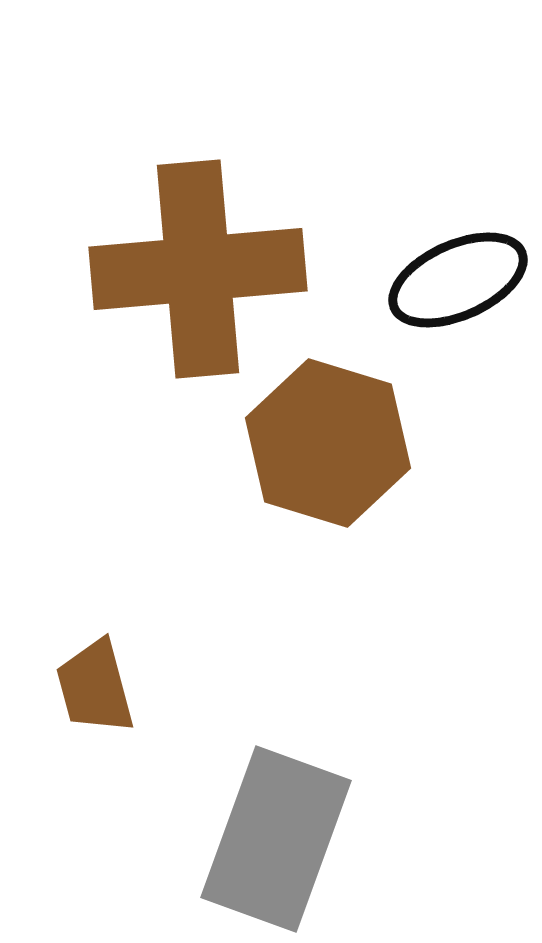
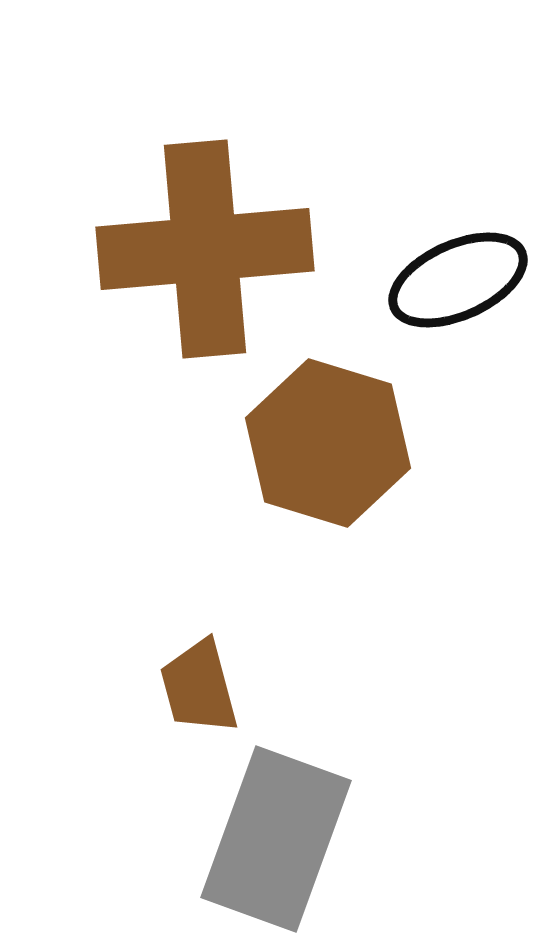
brown cross: moved 7 px right, 20 px up
brown trapezoid: moved 104 px right
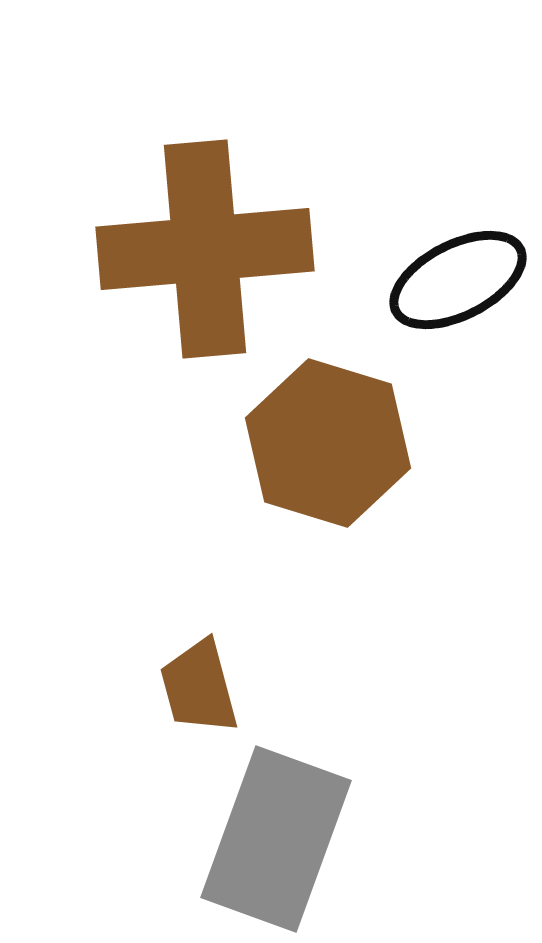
black ellipse: rotated 3 degrees counterclockwise
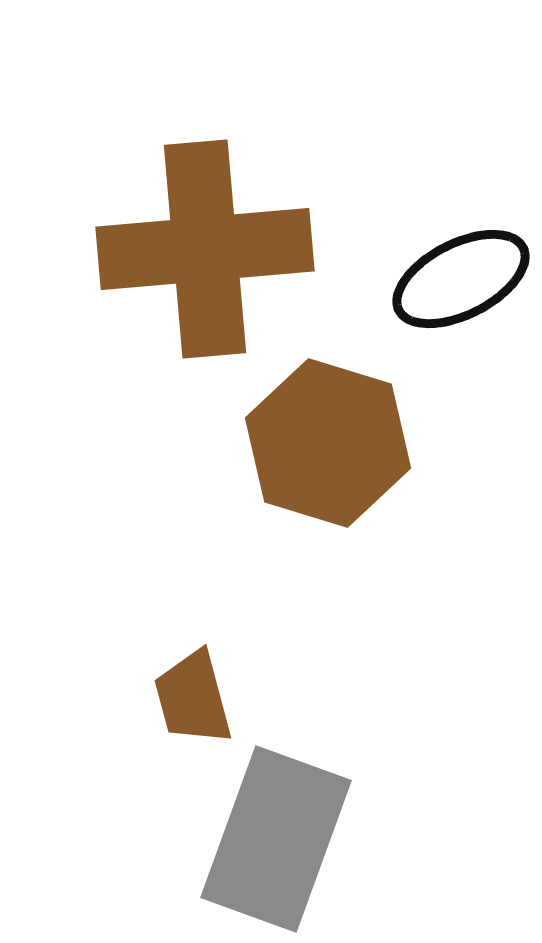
black ellipse: moved 3 px right, 1 px up
brown trapezoid: moved 6 px left, 11 px down
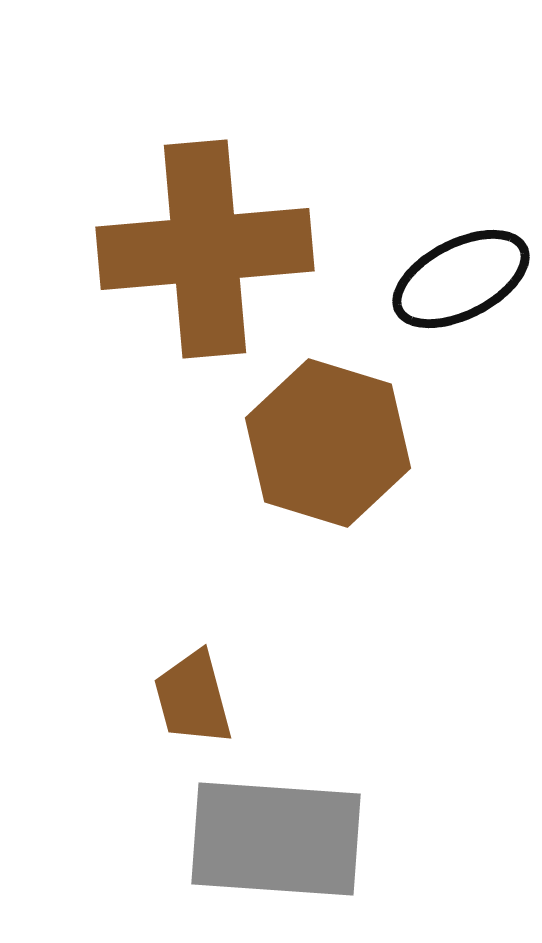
gray rectangle: rotated 74 degrees clockwise
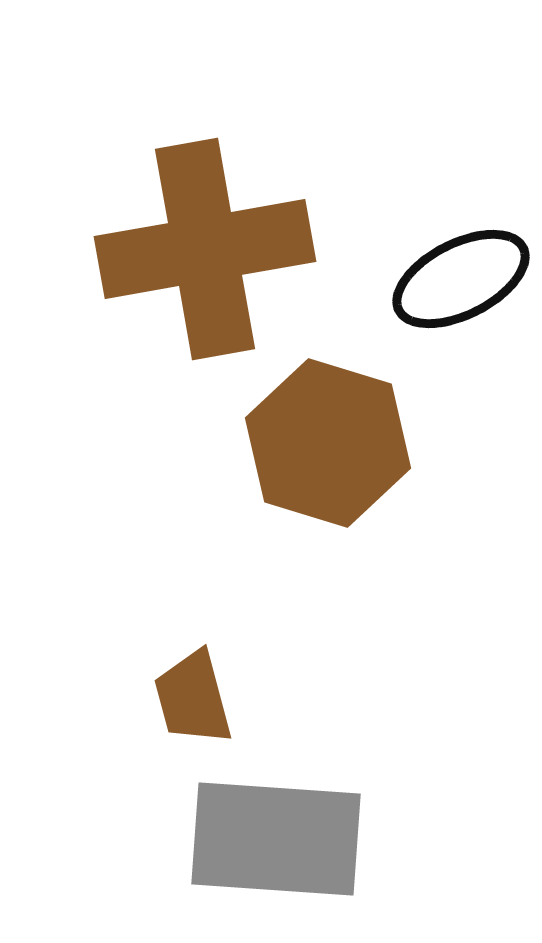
brown cross: rotated 5 degrees counterclockwise
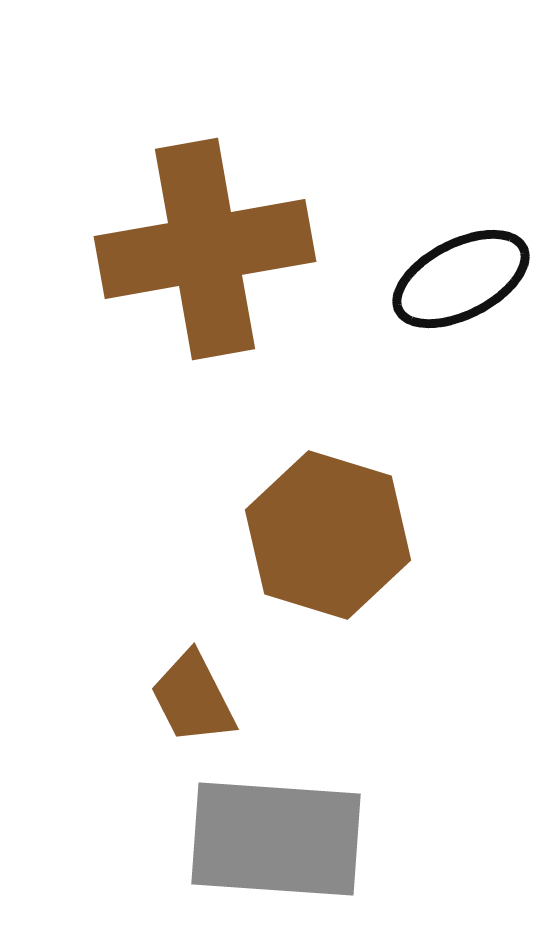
brown hexagon: moved 92 px down
brown trapezoid: rotated 12 degrees counterclockwise
